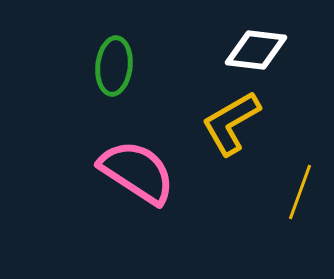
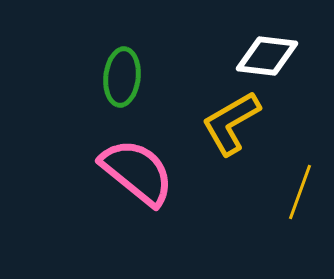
white diamond: moved 11 px right, 6 px down
green ellipse: moved 8 px right, 11 px down
pink semicircle: rotated 6 degrees clockwise
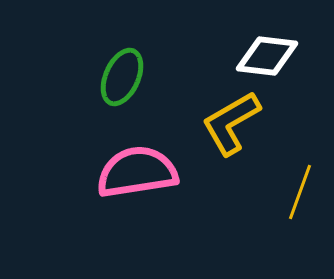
green ellipse: rotated 18 degrees clockwise
pink semicircle: rotated 48 degrees counterclockwise
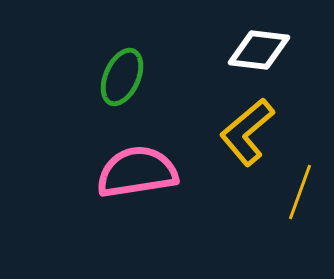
white diamond: moved 8 px left, 6 px up
yellow L-shape: moved 16 px right, 9 px down; rotated 10 degrees counterclockwise
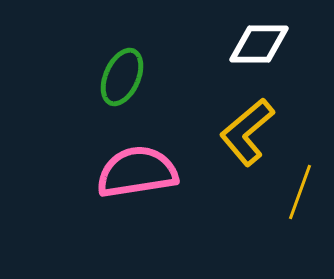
white diamond: moved 6 px up; rotated 6 degrees counterclockwise
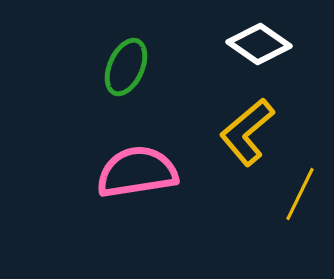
white diamond: rotated 34 degrees clockwise
green ellipse: moved 4 px right, 10 px up
yellow line: moved 2 px down; rotated 6 degrees clockwise
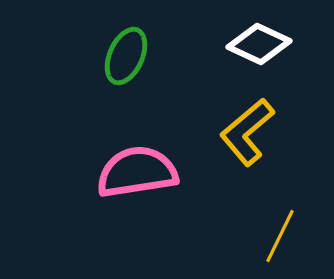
white diamond: rotated 10 degrees counterclockwise
green ellipse: moved 11 px up
yellow line: moved 20 px left, 42 px down
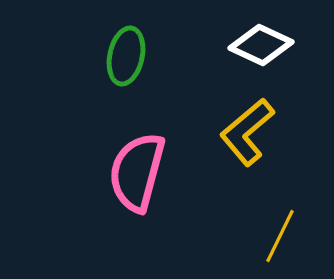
white diamond: moved 2 px right, 1 px down
green ellipse: rotated 12 degrees counterclockwise
pink semicircle: rotated 66 degrees counterclockwise
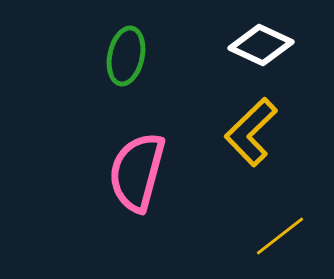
yellow L-shape: moved 4 px right; rotated 4 degrees counterclockwise
yellow line: rotated 26 degrees clockwise
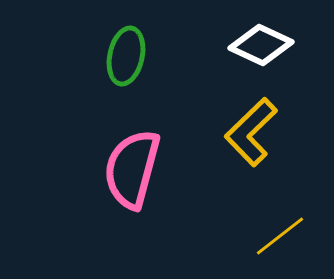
pink semicircle: moved 5 px left, 3 px up
